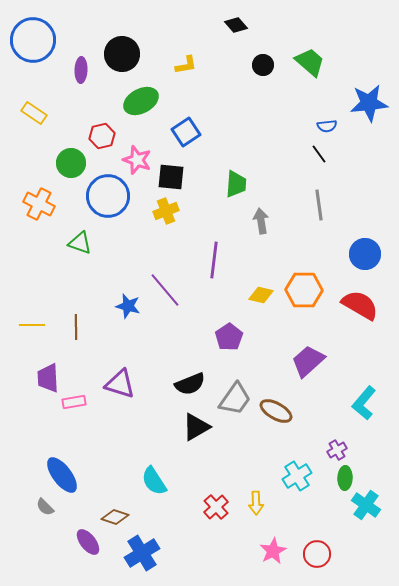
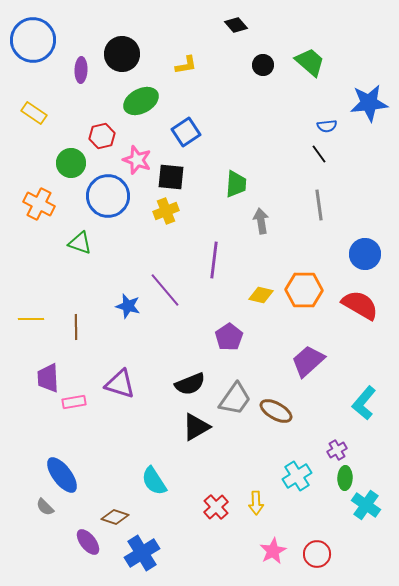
yellow line at (32, 325): moved 1 px left, 6 px up
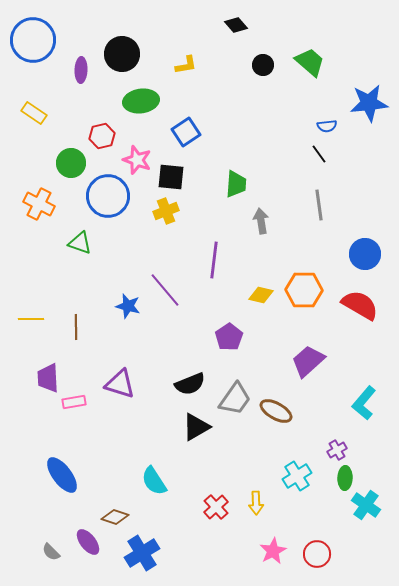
green ellipse at (141, 101): rotated 20 degrees clockwise
gray semicircle at (45, 507): moved 6 px right, 45 px down
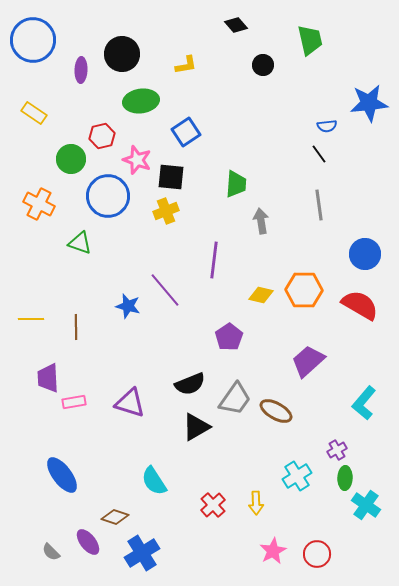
green trapezoid at (310, 62): moved 22 px up; rotated 36 degrees clockwise
green circle at (71, 163): moved 4 px up
purple triangle at (120, 384): moved 10 px right, 19 px down
red cross at (216, 507): moved 3 px left, 2 px up
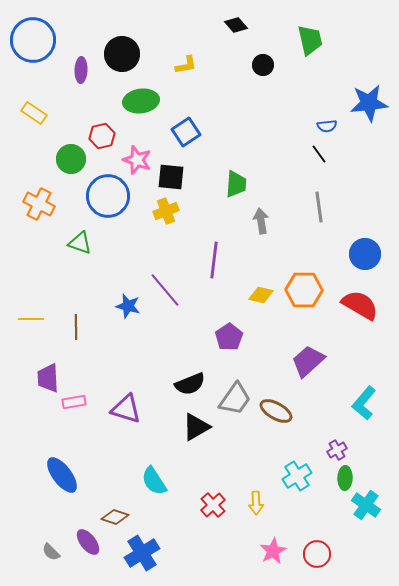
gray line at (319, 205): moved 2 px down
purple triangle at (130, 403): moved 4 px left, 6 px down
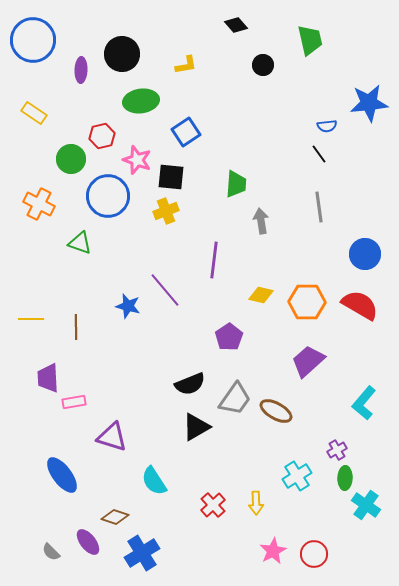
orange hexagon at (304, 290): moved 3 px right, 12 px down
purple triangle at (126, 409): moved 14 px left, 28 px down
red circle at (317, 554): moved 3 px left
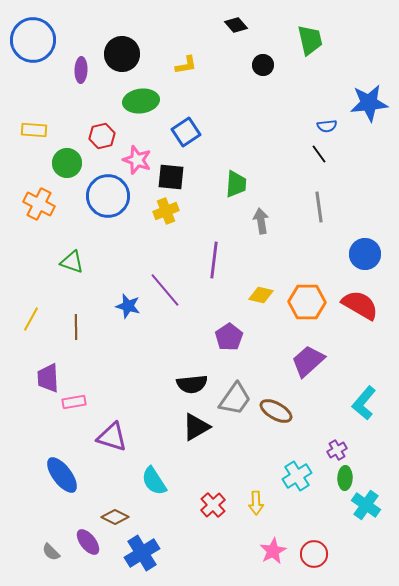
yellow rectangle at (34, 113): moved 17 px down; rotated 30 degrees counterclockwise
green circle at (71, 159): moved 4 px left, 4 px down
green triangle at (80, 243): moved 8 px left, 19 px down
yellow line at (31, 319): rotated 60 degrees counterclockwise
black semicircle at (190, 384): moved 2 px right; rotated 16 degrees clockwise
brown diamond at (115, 517): rotated 8 degrees clockwise
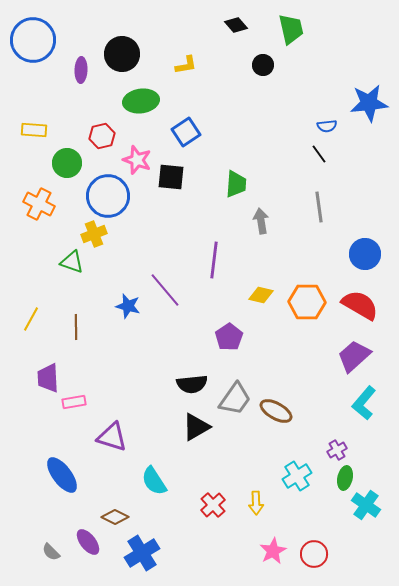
green trapezoid at (310, 40): moved 19 px left, 11 px up
yellow cross at (166, 211): moved 72 px left, 23 px down
purple trapezoid at (308, 361): moved 46 px right, 5 px up
green ellipse at (345, 478): rotated 10 degrees clockwise
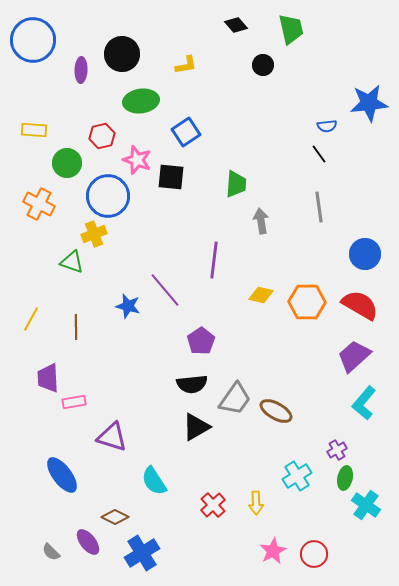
purple pentagon at (229, 337): moved 28 px left, 4 px down
